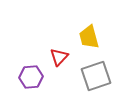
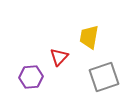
yellow trapezoid: rotated 25 degrees clockwise
gray square: moved 8 px right, 1 px down
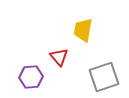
yellow trapezoid: moved 6 px left, 7 px up
red triangle: rotated 24 degrees counterclockwise
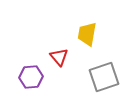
yellow trapezoid: moved 4 px right, 4 px down
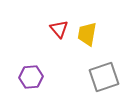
red triangle: moved 28 px up
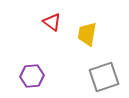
red triangle: moved 7 px left, 7 px up; rotated 12 degrees counterclockwise
purple hexagon: moved 1 px right, 1 px up
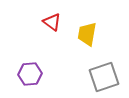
purple hexagon: moved 2 px left, 2 px up
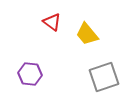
yellow trapezoid: rotated 50 degrees counterclockwise
purple hexagon: rotated 10 degrees clockwise
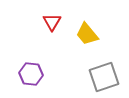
red triangle: rotated 24 degrees clockwise
purple hexagon: moved 1 px right
